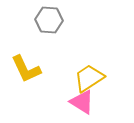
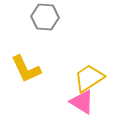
gray hexagon: moved 4 px left, 3 px up
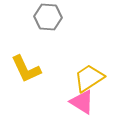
gray hexagon: moved 3 px right
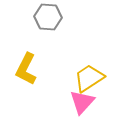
yellow L-shape: rotated 52 degrees clockwise
pink triangle: rotated 40 degrees clockwise
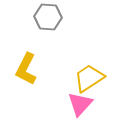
pink triangle: moved 2 px left, 2 px down
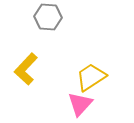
yellow L-shape: rotated 16 degrees clockwise
yellow trapezoid: moved 2 px right, 1 px up
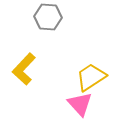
yellow L-shape: moved 2 px left
pink triangle: rotated 24 degrees counterclockwise
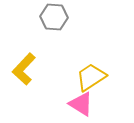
gray hexagon: moved 6 px right
pink triangle: moved 1 px right; rotated 16 degrees counterclockwise
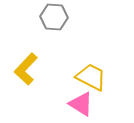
yellow L-shape: moved 2 px right
yellow trapezoid: rotated 60 degrees clockwise
